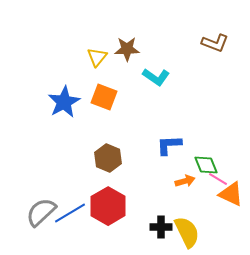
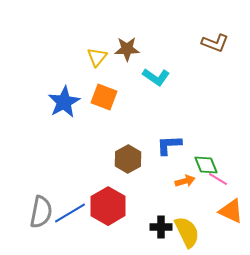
brown hexagon: moved 20 px right, 1 px down; rotated 8 degrees clockwise
orange triangle: moved 17 px down
gray semicircle: rotated 144 degrees clockwise
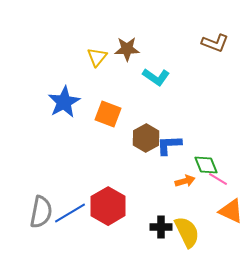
orange square: moved 4 px right, 17 px down
brown hexagon: moved 18 px right, 21 px up
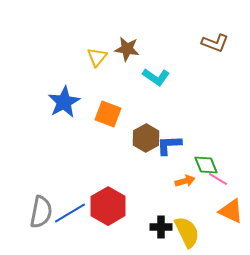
brown star: rotated 10 degrees clockwise
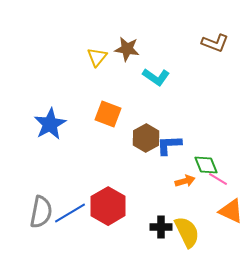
blue star: moved 14 px left, 22 px down
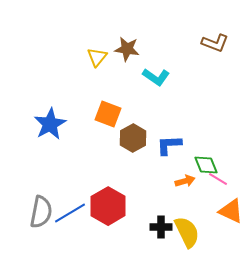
brown hexagon: moved 13 px left
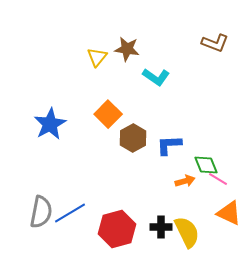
orange square: rotated 24 degrees clockwise
red hexagon: moved 9 px right, 23 px down; rotated 15 degrees clockwise
orange triangle: moved 2 px left, 2 px down
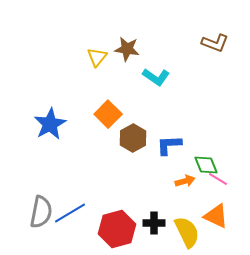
orange triangle: moved 13 px left, 3 px down
black cross: moved 7 px left, 4 px up
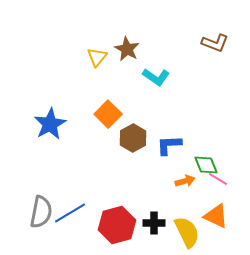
brown star: rotated 20 degrees clockwise
red hexagon: moved 4 px up
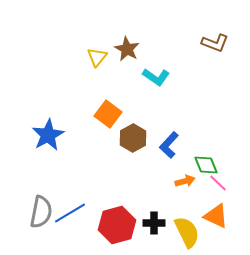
orange square: rotated 8 degrees counterclockwise
blue star: moved 2 px left, 11 px down
blue L-shape: rotated 44 degrees counterclockwise
pink line: moved 4 px down; rotated 12 degrees clockwise
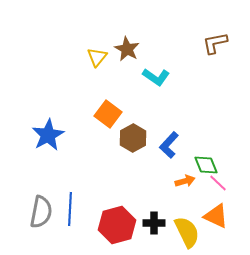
brown L-shape: rotated 148 degrees clockwise
blue line: moved 4 px up; rotated 56 degrees counterclockwise
